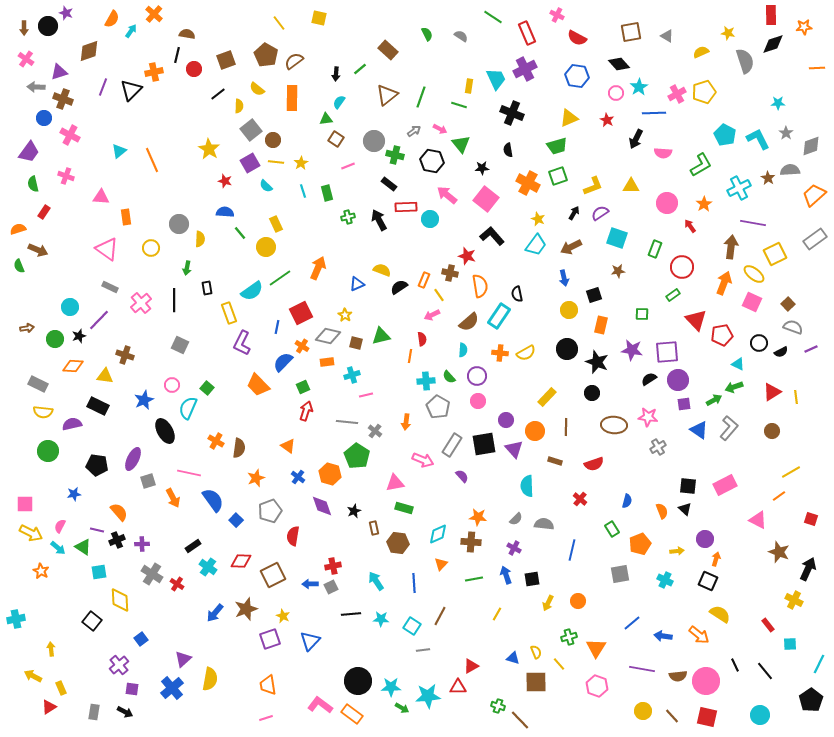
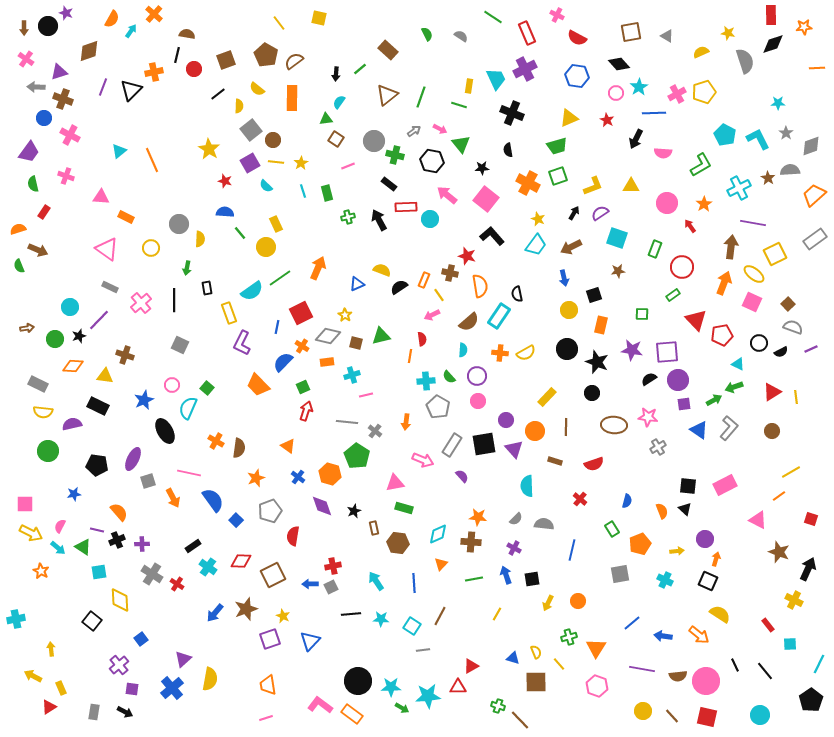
orange rectangle at (126, 217): rotated 56 degrees counterclockwise
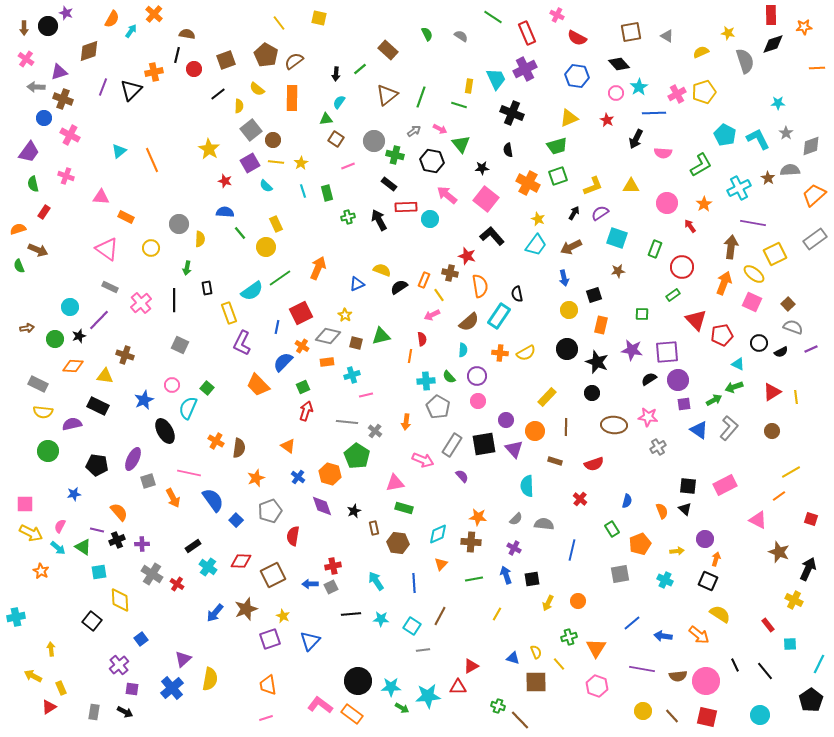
cyan cross at (16, 619): moved 2 px up
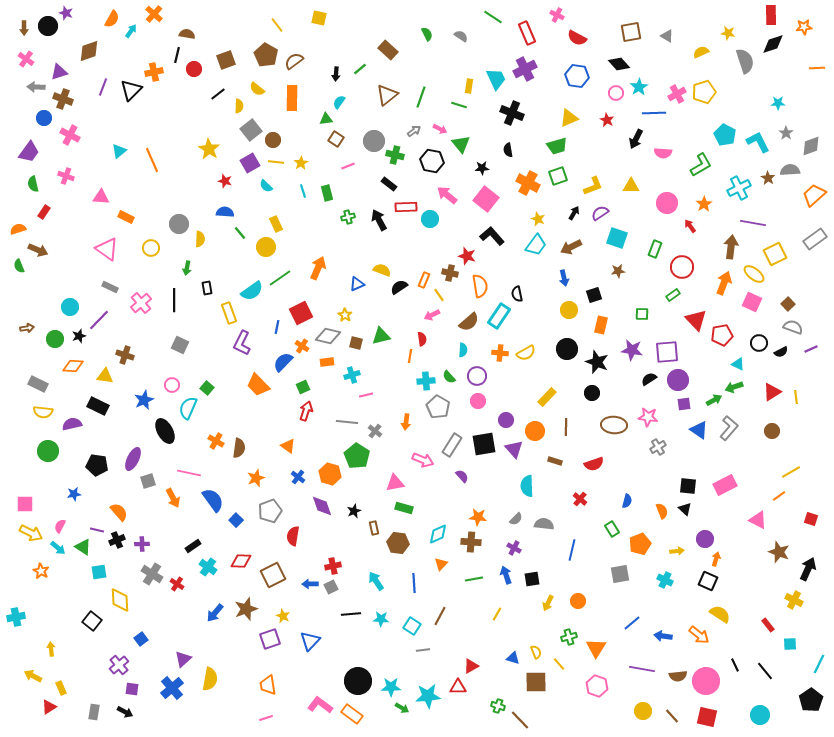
yellow line at (279, 23): moved 2 px left, 2 px down
cyan L-shape at (758, 139): moved 3 px down
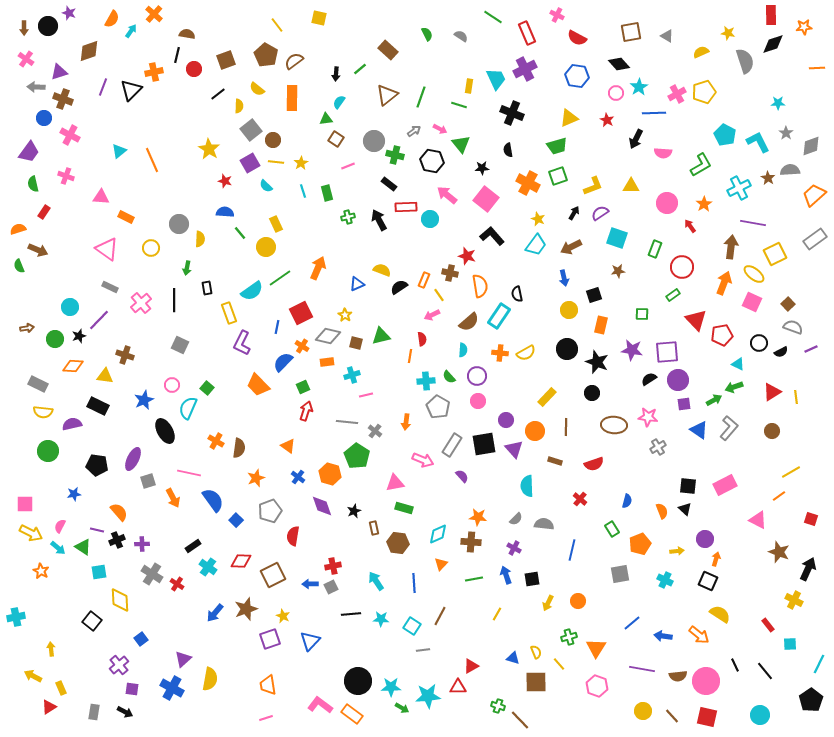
purple star at (66, 13): moved 3 px right
blue cross at (172, 688): rotated 20 degrees counterclockwise
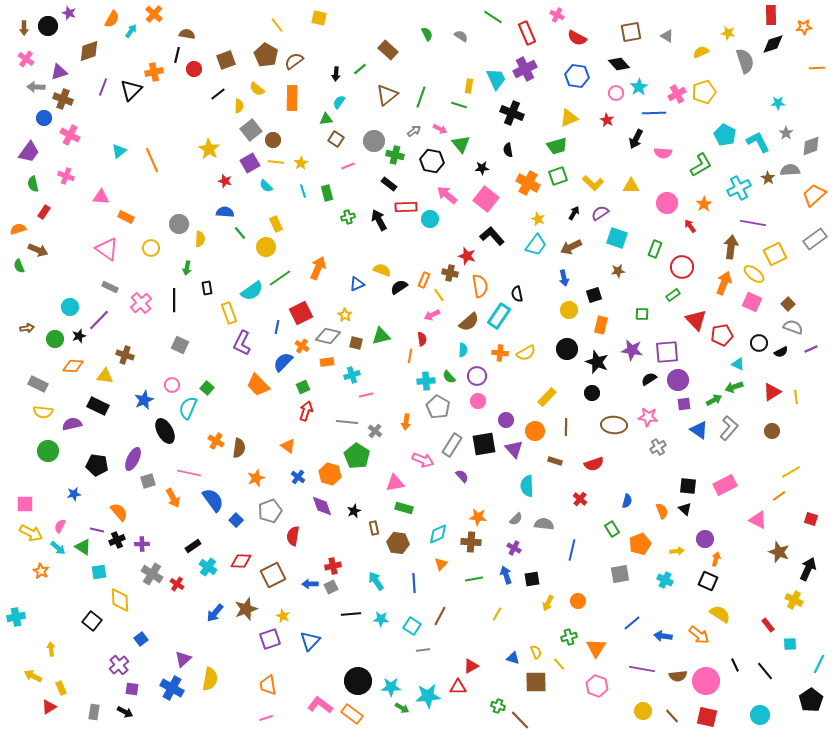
yellow L-shape at (593, 186): moved 3 px up; rotated 65 degrees clockwise
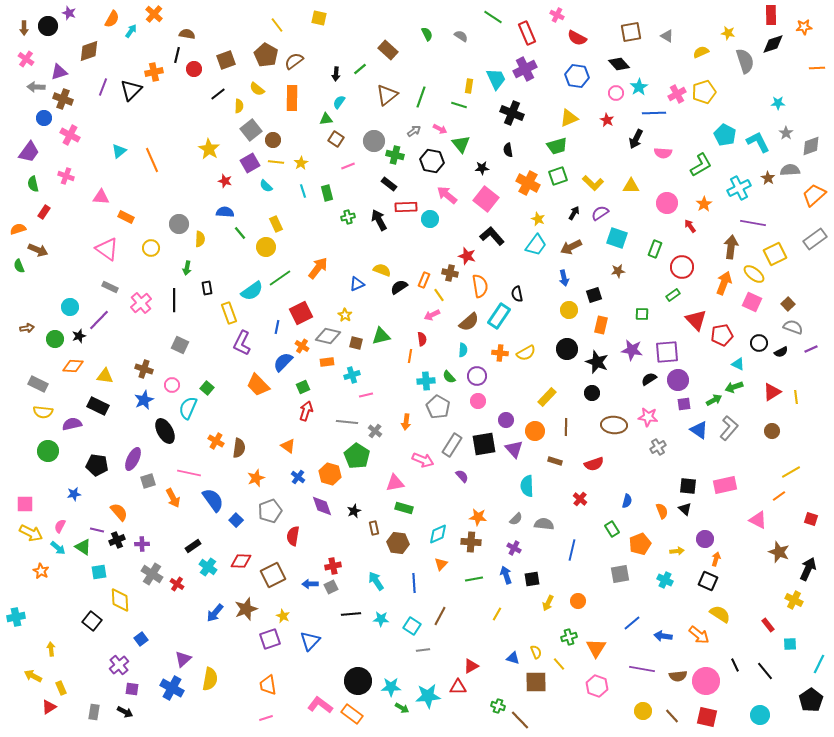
orange arrow at (318, 268): rotated 15 degrees clockwise
brown cross at (125, 355): moved 19 px right, 14 px down
pink rectangle at (725, 485): rotated 15 degrees clockwise
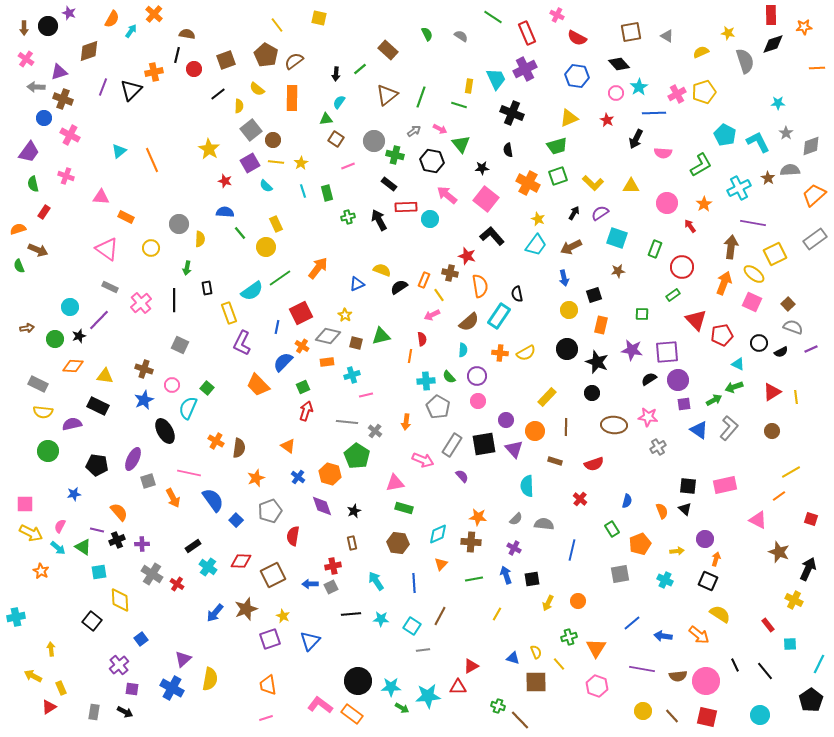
brown rectangle at (374, 528): moved 22 px left, 15 px down
